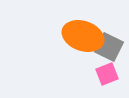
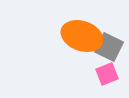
orange ellipse: moved 1 px left
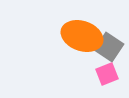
gray square: rotated 8 degrees clockwise
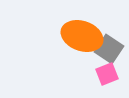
gray square: moved 2 px down
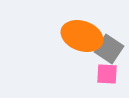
pink square: rotated 25 degrees clockwise
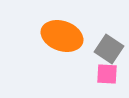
orange ellipse: moved 20 px left
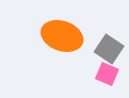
pink square: rotated 20 degrees clockwise
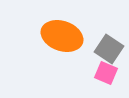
pink square: moved 1 px left, 1 px up
